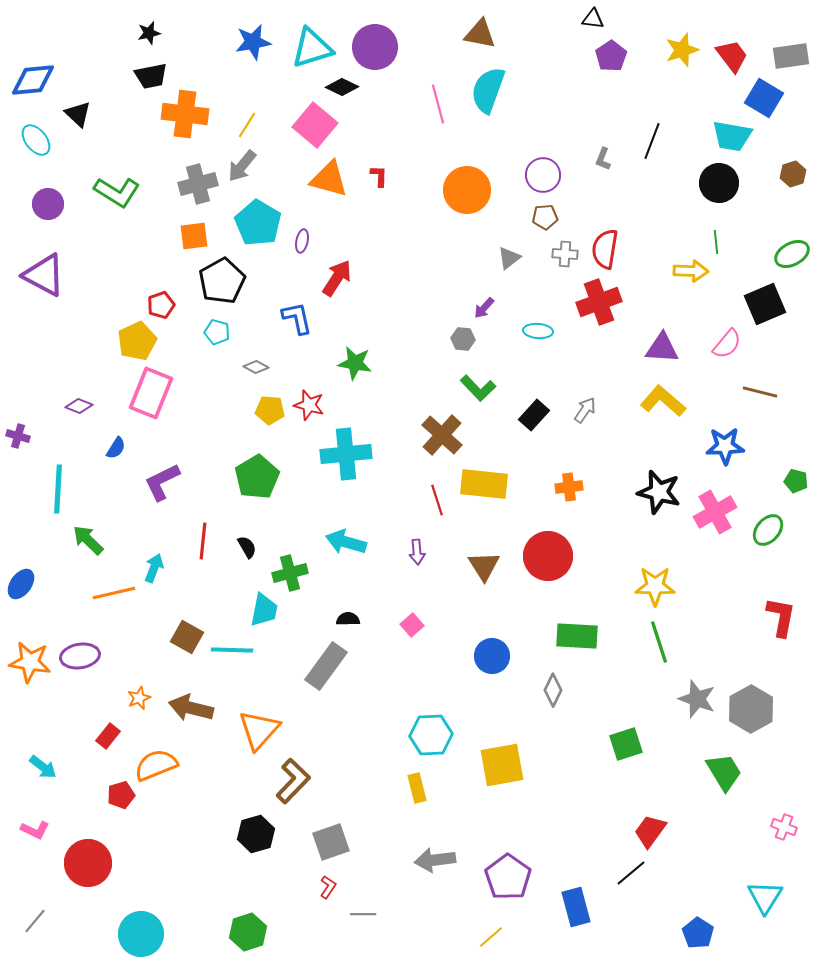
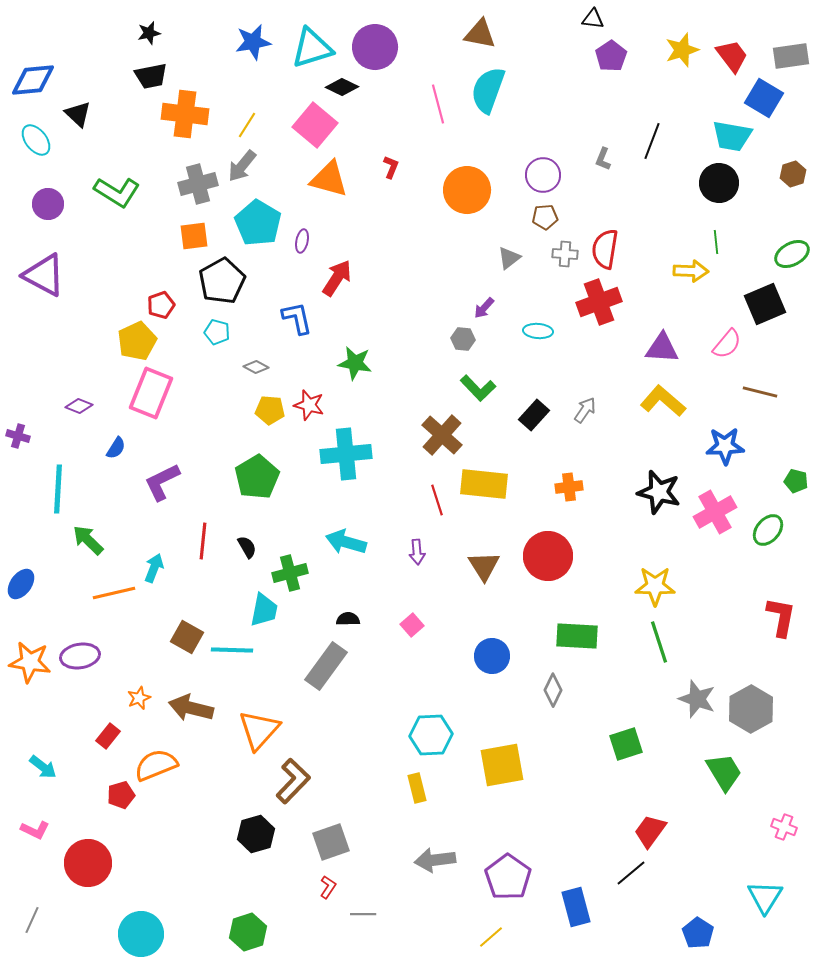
red L-shape at (379, 176): moved 12 px right, 9 px up; rotated 20 degrees clockwise
gray line at (35, 921): moved 3 px left, 1 px up; rotated 16 degrees counterclockwise
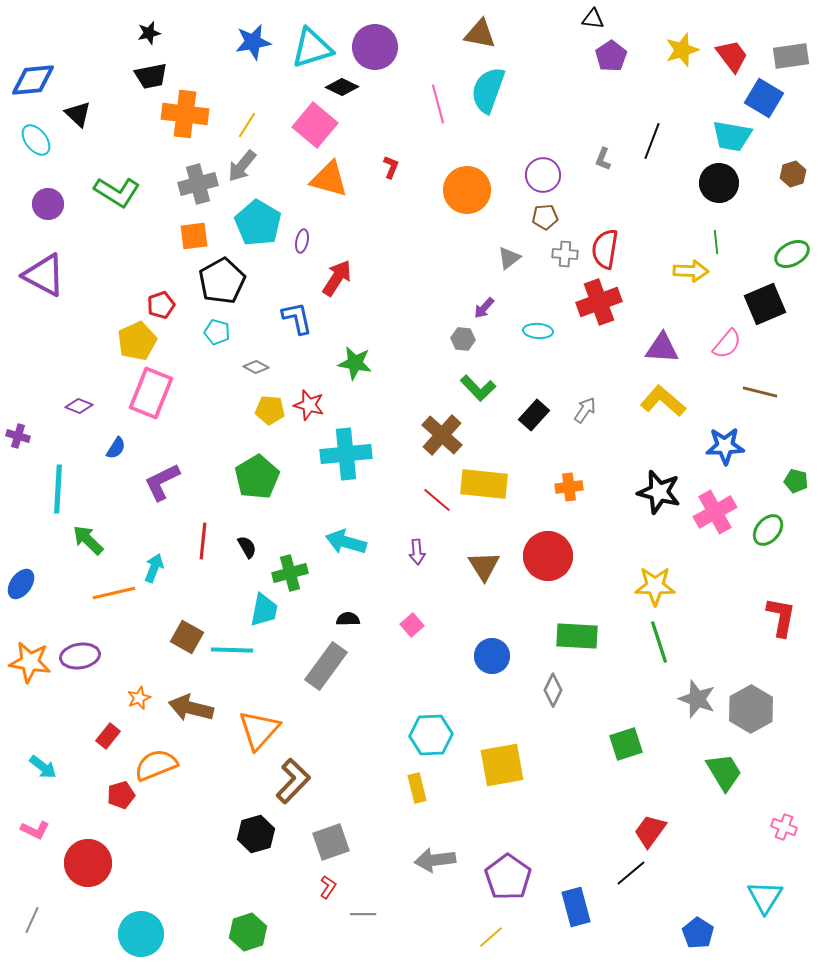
red line at (437, 500): rotated 32 degrees counterclockwise
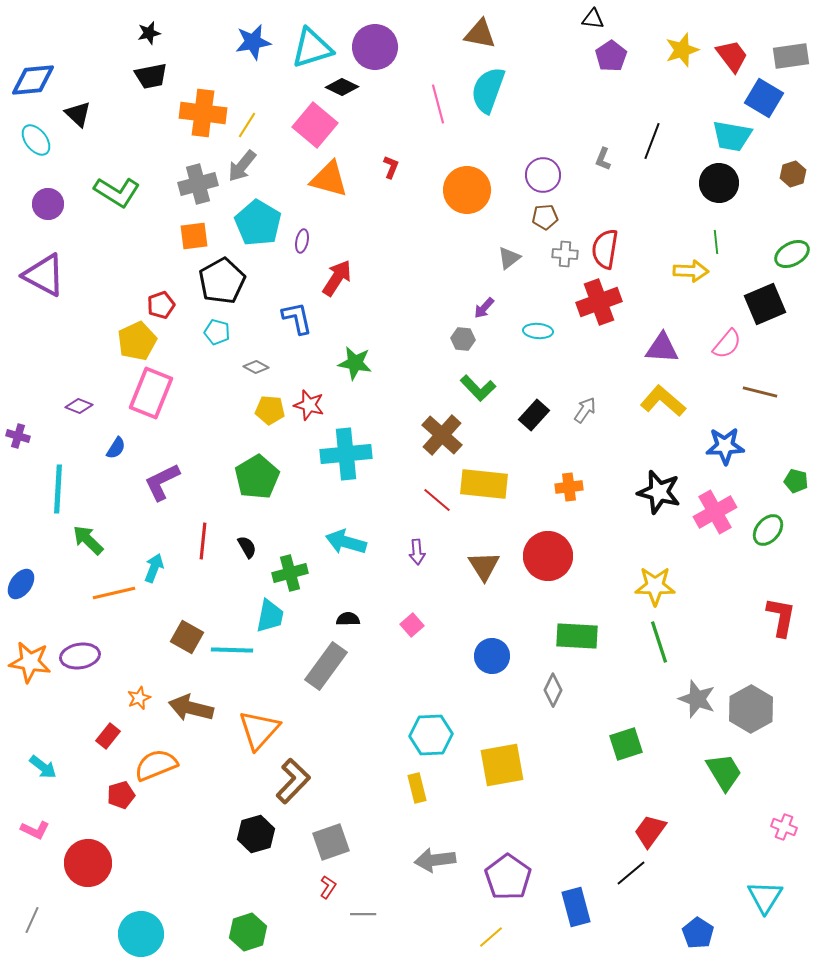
orange cross at (185, 114): moved 18 px right, 1 px up
cyan trapezoid at (264, 610): moved 6 px right, 6 px down
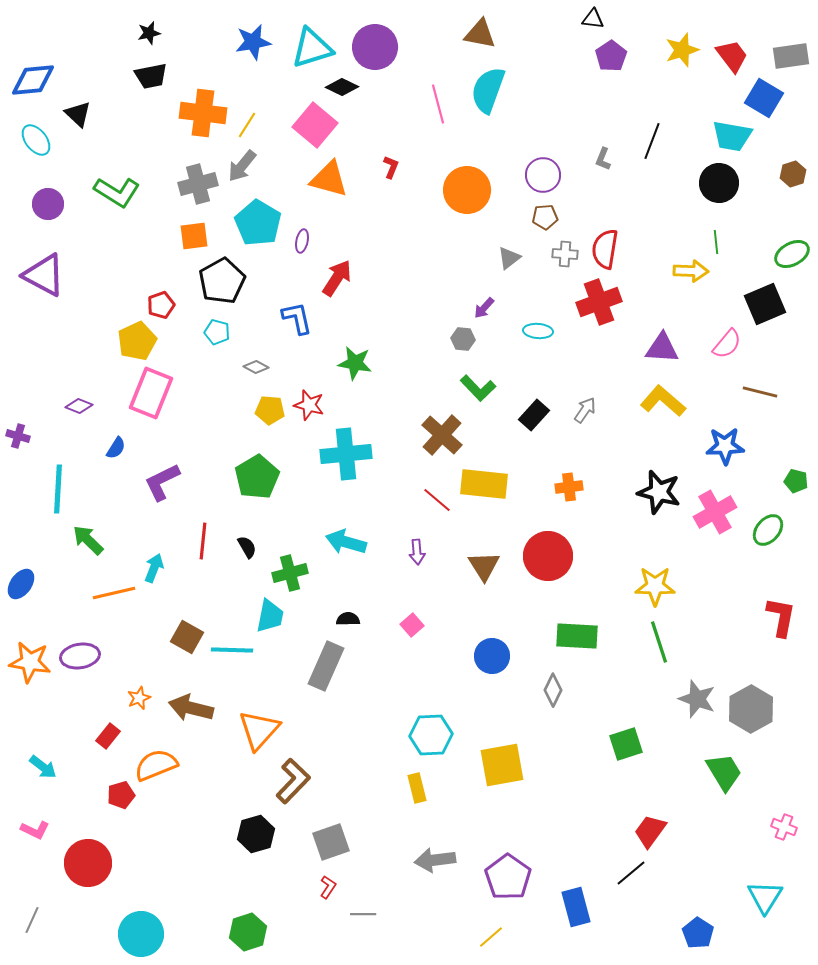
gray rectangle at (326, 666): rotated 12 degrees counterclockwise
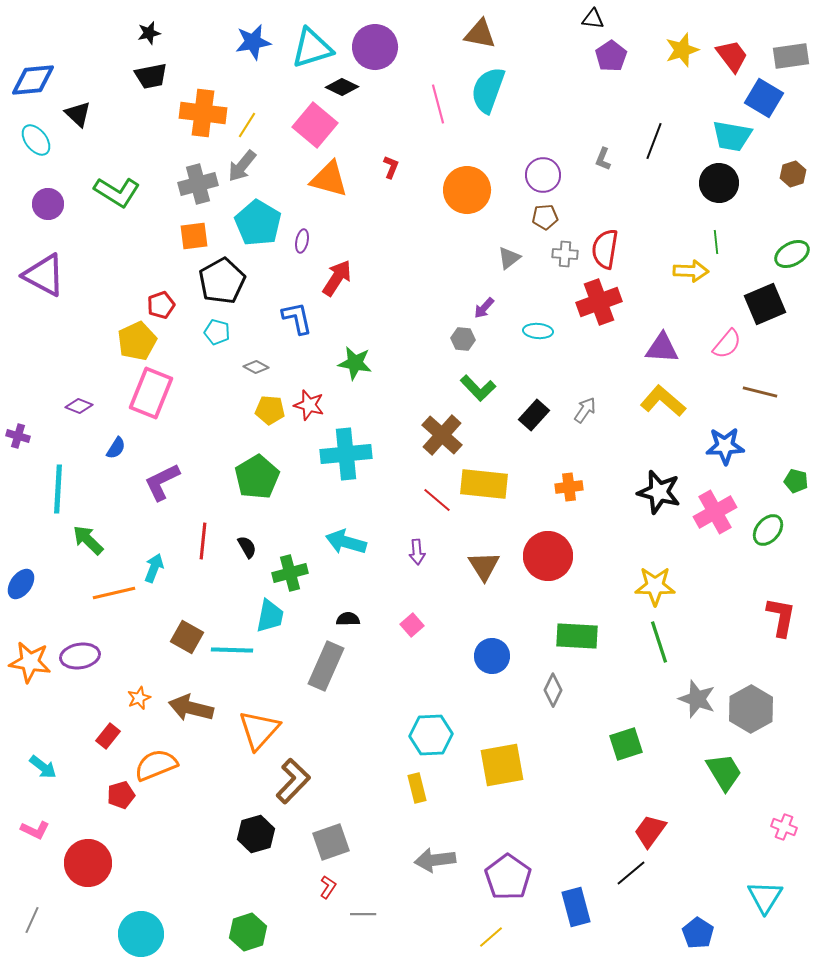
black line at (652, 141): moved 2 px right
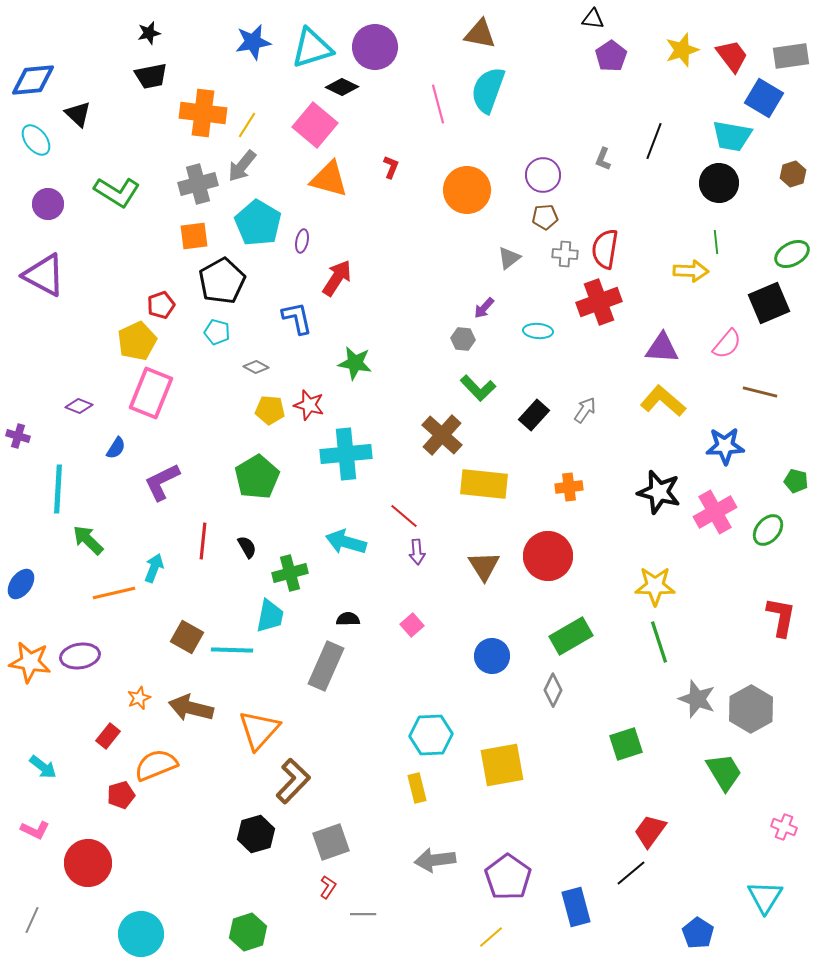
black square at (765, 304): moved 4 px right, 1 px up
red line at (437, 500): moved 33 px left, 16 px down
green rectangle at (577, 636): moved 6 px left; rotated 33 degrees counterclockwise
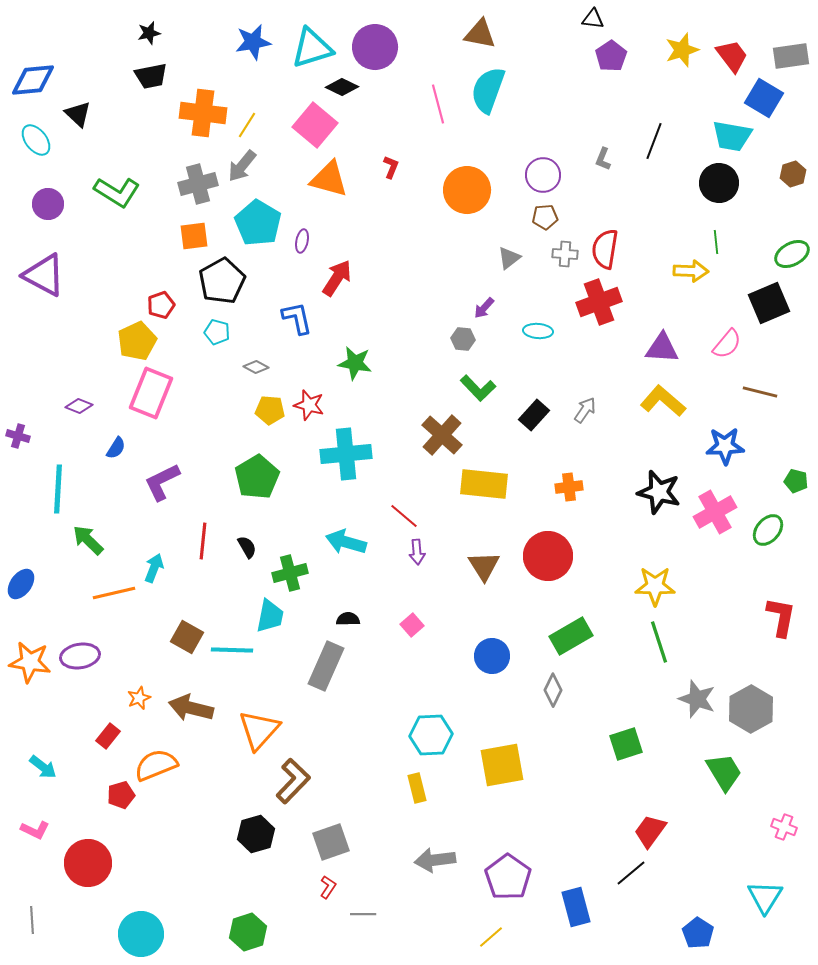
gray line at (32, 920): rotated 28 degrees counterclockwise
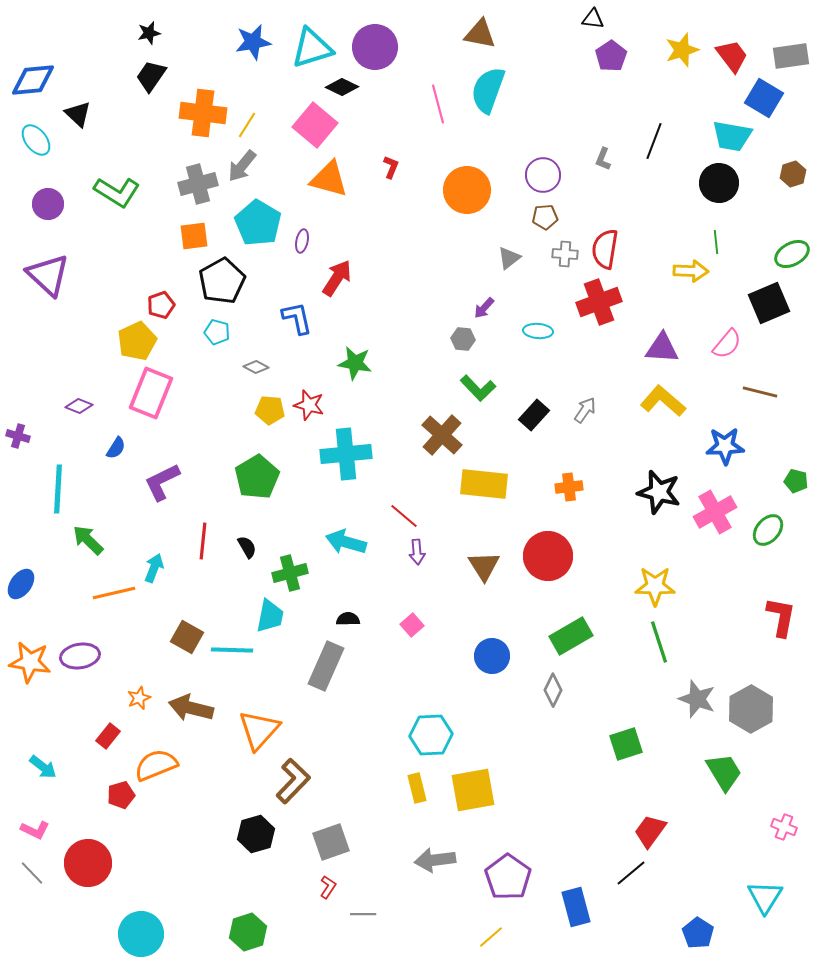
black trapezoid at (151, 76): rotated 136 degrees clockwise
purple triangle at (44, 275): moved 4 px right; rotated 15 degrees clockwise
yellow square at (502, 765): moved 29 px left, 25 px down
gray line at (32, 920): moved 47 px up; rotated 40 degrees counterclockwise
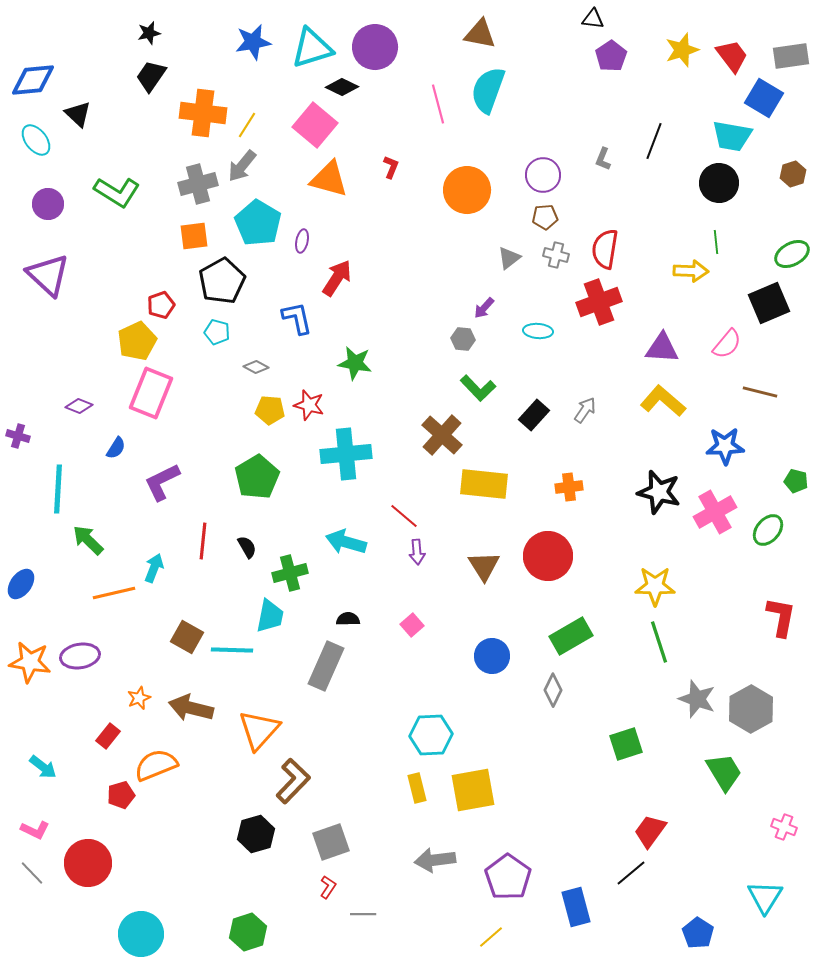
gray cross at (565, 254): moved 9 px left, 1 px down; rotated 10 degrees clockwise
